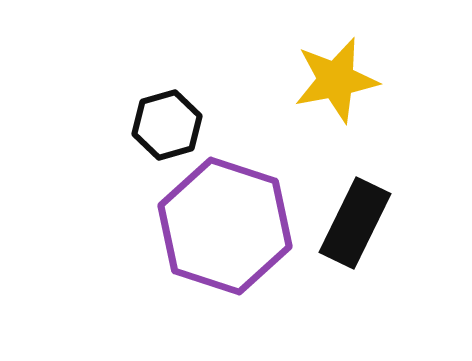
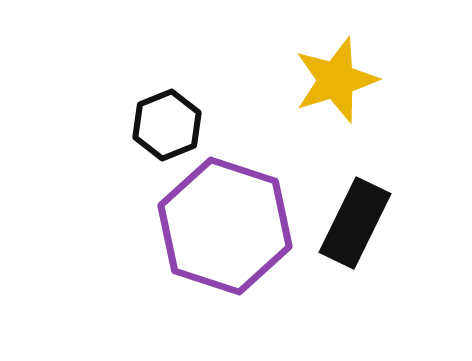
yellow star: rotated 6 degrees counterclockwise
black hexagon: rotated 6 degrees counterclockwise
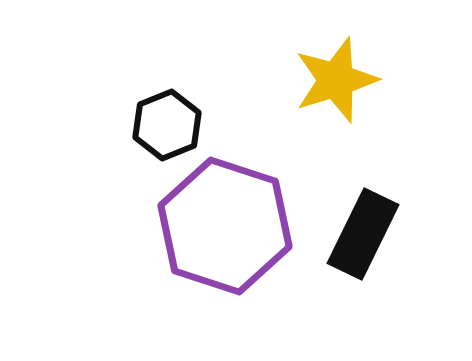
black rectangle: moved 8 px right, 11 px down
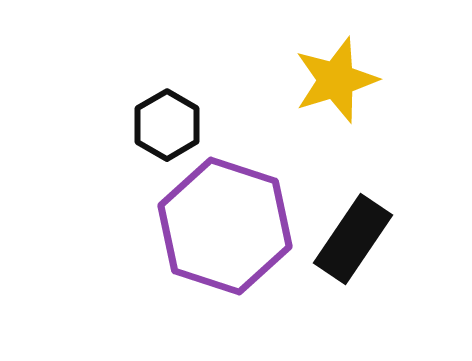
black hexagon: rotated 8 degrees counterclockwise
black rectangle: moved 10 px left, 5 px down; rotated 8 degrees clockwise
